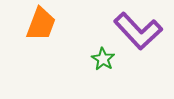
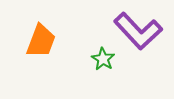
orange trapezoid: moved 17 px down
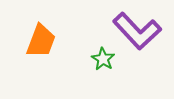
purple L-shape: moved 1 px left
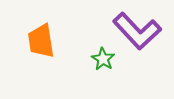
orange trapezoid: rotated 150 degrees clockwise
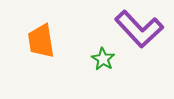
purple L-shape: moved 2 px right, 2 px up
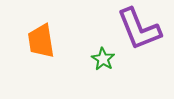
purple L-shape: rotated 21 degrees clockwise
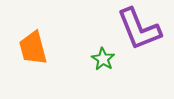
orange trapezoid: moved 8 px left, 7 px down; rotated 6 degrees counterclockwise
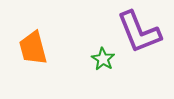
purple L-shape: moved 3 px down
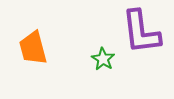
purple L-shape: moved 2 px right; rotated 15 degrees clockwise
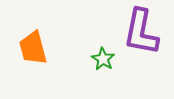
purple L-shape: rotated 18 degrees clockwise
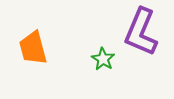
purple L-shape: rotated 12 degrees clockwise
